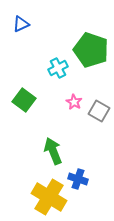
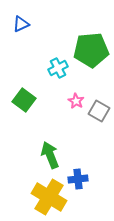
green pentagon: rotated 24 degrees counterclockwise
pink star: moved 2 px right, 1 px up
green arrow: moved 3 px left, 4 px down
blue cross: rotated 24 degrees counterclockwise
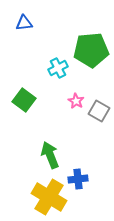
blue triangle: moved 3 px right, 1 px up; rotated 18 degrees clockwise
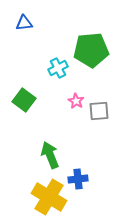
gray square: rotated 35 degrees counterclockwise
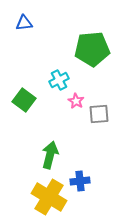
green pentagon: moved 1 px right, 1 px up
cyan cross: moved 1 px right, 12 px down
gray square: moved 3 px down
green arrow: rotated 36 degrees clockwise
blue cross: moved 2 px right, 2 px down
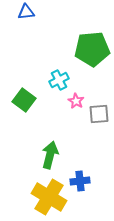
blue triangle: moved 2 px right, 11 px up
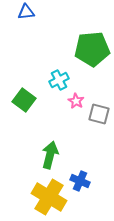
gray square: rotated 20 degrees clockwise
blue cross: rotated 30 degrees clockwise
